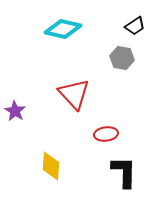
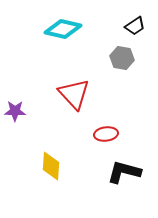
purple star: rotated 30 degrees counterclockwise
black L-shape: rotated 76 degrees counterclockwise
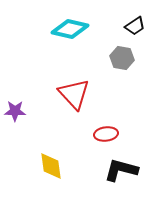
cyan diamond: moved 7 px right
yellow diamond: rotated 12 degrees counterclockwise
black L-shape: moved 3 px left, 2 px up
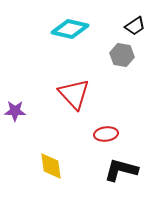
gray hexagon: moved 3 px up
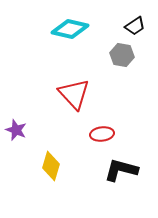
purple star: moved 1 px right, 19 px down; rotated 20 degrees clockwise
red ellipse: moved 4 px left
yellow diamond: rotated 24 degrees clockwise
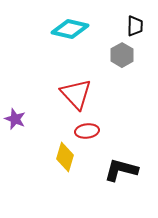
black trapezoid: rotated 55 degrees counterclockwise
gray hexagon: rotated 20 degrees clockwise
red triangle: moved 2 px right
purple star: moved 1 px left, 11 px up
red ellipse: moved 15 px left, 3 px up
yellow diamond: moved 14 px right, 9 px up
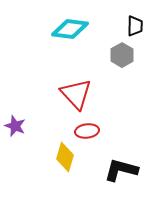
cyan diamond: rotated 6 degrees counterclockwise
purple star: moved 7 px down
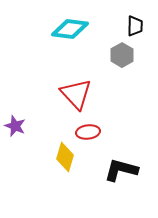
red ellipse: moved 1 px right, 1 px down
